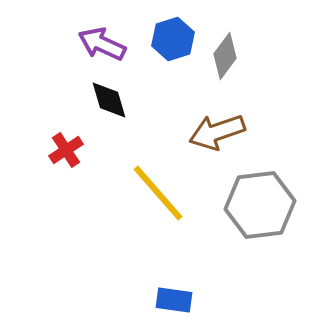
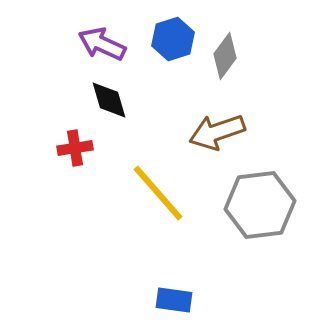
red cross: moved 9 px right, 2 px up; rotated 24 degrees clockwise
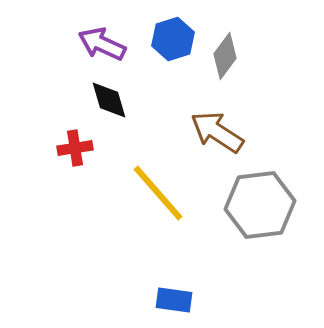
brown arrow: rotated 52 degrees clockwise
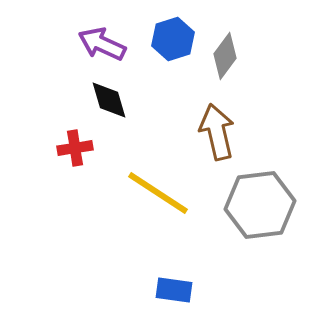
brown arrow: rotated 44 degrees clockwise
yellow line: rotated 16 degrees counterclockwise
blue rectangle: moved 10 px up
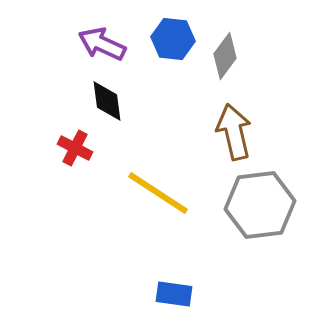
blue hexagon: rotated 24 degrees clockwise
black diamond: moved 2 px left, 1 px down; rotated 9 degrees clockwise
brown arrow: moved 17 px right
red cross: rotated 36 degrees clockwise
blue rectangle: moved 4 px down
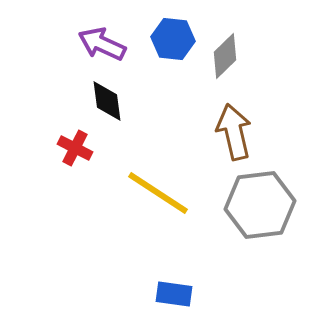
gray diamond: rotated 9 degrees clockwise
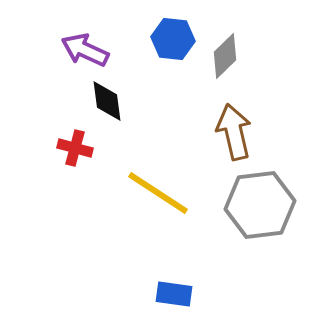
purple arrow: moved 17 px left, 6 px down
red cross: rotated 12 degrees counterclockwise
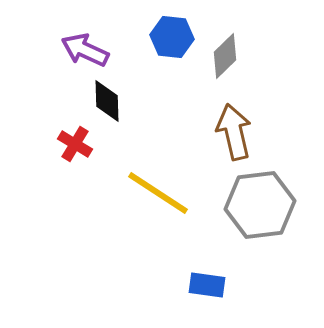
blue hexagon: moved 1 px left, 2 px up
black diamond: rotated 6 degrees clockwise
red cross: moved 4 px up; rotated 16 degrees clockwise
blue rectangle: moved 33 px right, 9 px up
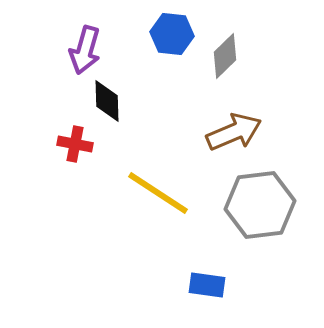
blue hexagon: moved 3 px up
purple arrow: rotated 99 degrees counterclockwise
brown arrow: rotated 80 degrees clockwise
red cross: rotated 20 degrees counterclockwise
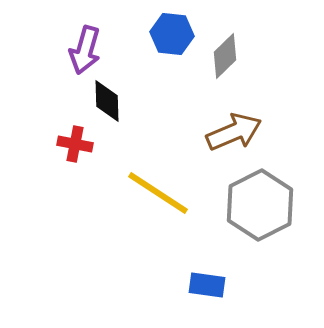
gray hexagon: rotated 20 degrees counterclockwise
